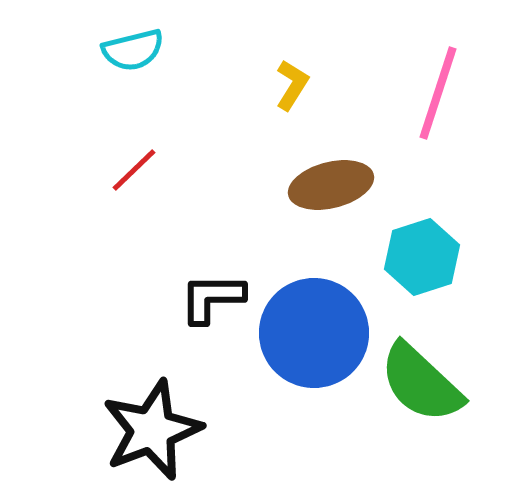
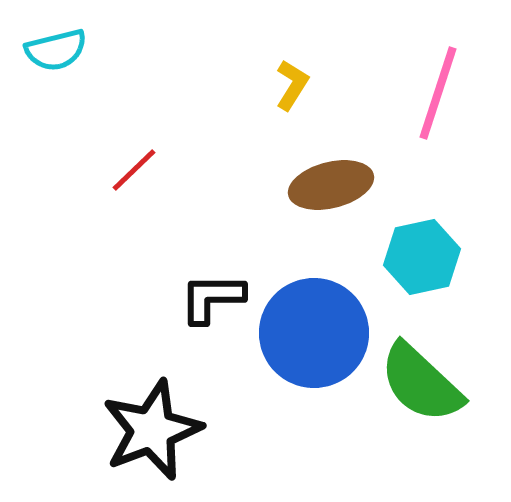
cyan semicircle: moved 77 px left
cyan hexagon: rotated 6 degrees clockwise
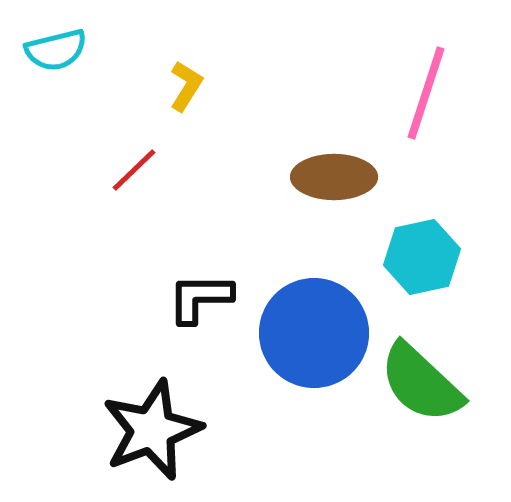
yellow L-shape: moved 106 px left, 1 px down
pink line: moved 12 px left
brown ellipse: moved 3 px right, 8 px up; rotated 14 degrees clockwise
black L-shape: moved 12 px left
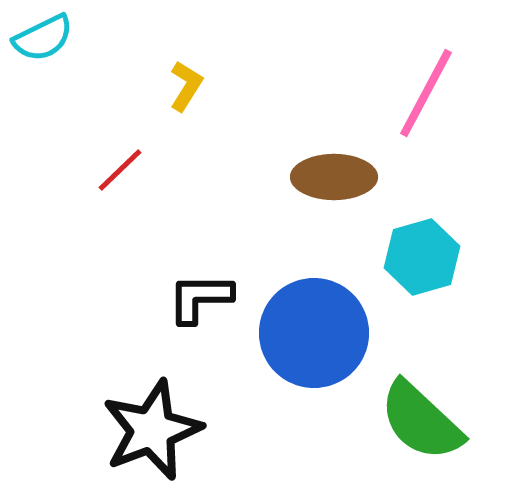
cyan semicircle: moved 13 px left, 12 px up; rotated 12 degrees counterclockwise
pink line: rotated 10 degrees clockwise
red line: moved 14 px left
cyan hexagon: rotated 4 degrees counterclockwise
green semicircle: moved 38 px down
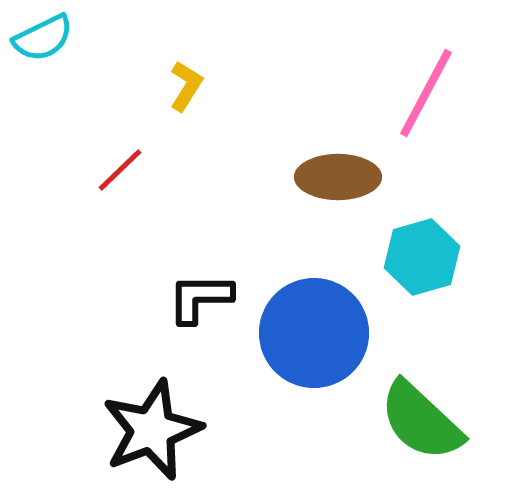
brown ellipse: moved 4 px right
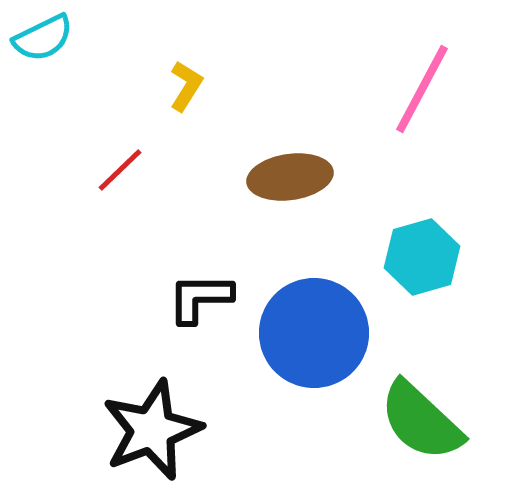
pink line: moved 4 px left, 4 px up
brown ellipse: moved 48 px left; rotated 8 degrees counterclockwise
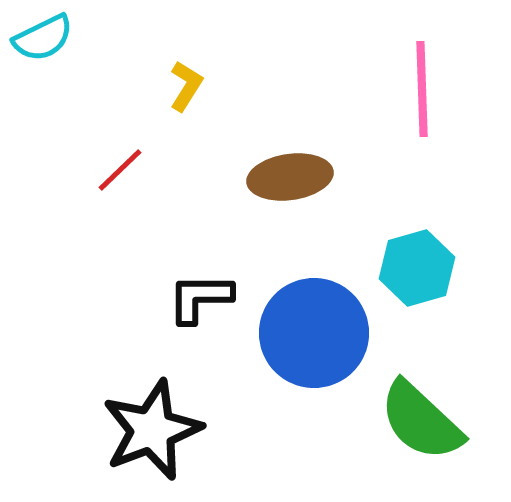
pink line: rotated 30 degrees counterclockwise
cyan hexagon: moved 5 px left, 11 px down
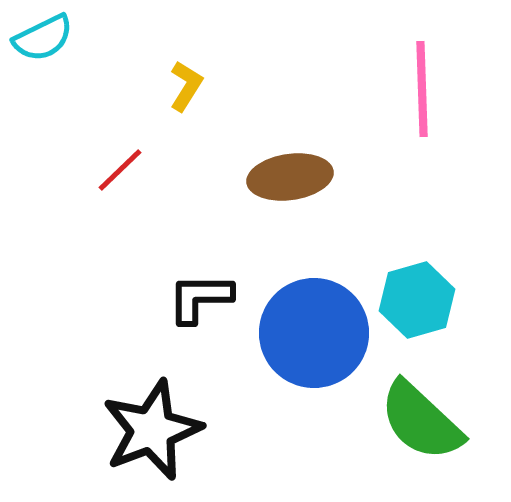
cyan hexagon: moved 32 px down
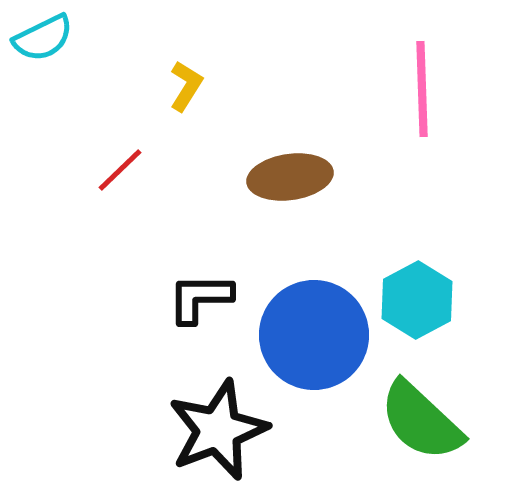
cyan hexagon: rotated 12 degrees counterclockwise
blue circle: moved 2 px down
black star: moved 66 px right
